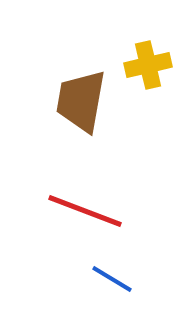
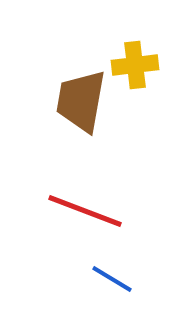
yellow cross: moved 13 px left; rotated 6 degrees clockwise
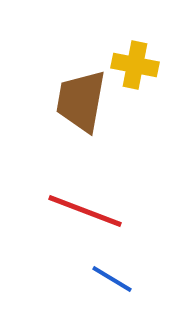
yellow cross: rotated 18 degrees clockwise
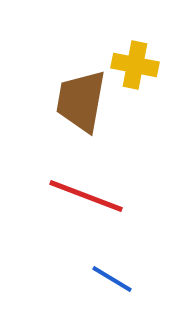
red line: moved 1 px right, 15 px up
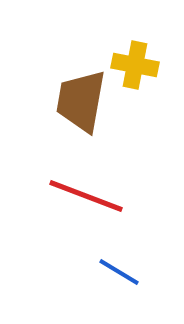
blue line: moved 7 px right, 7 px up
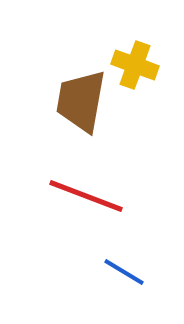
yellow cross: rotated 9 degrees clockwise
blue line: moved 5 px right
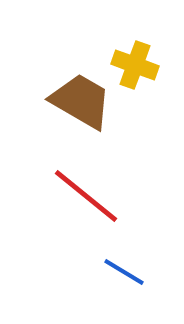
brown trapezoid: rotated 110 degrees clockwise
red line: rotated 18 degrees clockwise
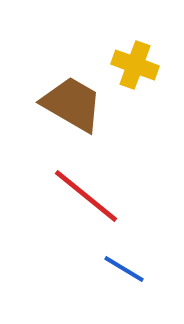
brown trapezoid: moved 9 px left, 3 px down
blue line: moved 3 px up
